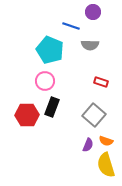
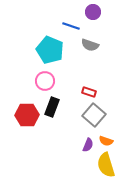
gray semicircle: rotated 18 degrees clockwise
red rectangle: moved 12 px left, 10 px down
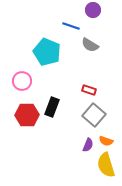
purple circle: moved 2 px up
gray semicircle: rotated 12 degrees clockwise
cyan pentagon: moved 3 px left, 2 px down
pink circle: moved 23 px left
red rectangle: moved 2 px up
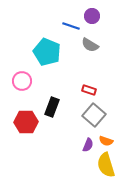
purple circle: moved 1 px left, 6 px down
red hexagon: moved 1 px left, 7 px down
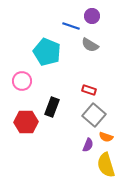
orange semicircle: moved 4 px up
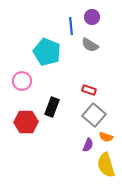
purple circle: moved 1 px down
blue line: rotated 66 degrees clockwise
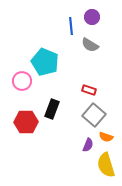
cyan pentagon: moved 2 px left, 10 px down
black rectangle: moved 2 px down
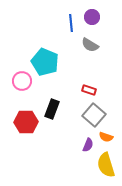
blue line: moved 3 px up
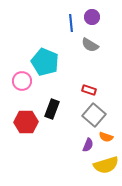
yellow semicircle: rotated 90 degrees counterclockwise
